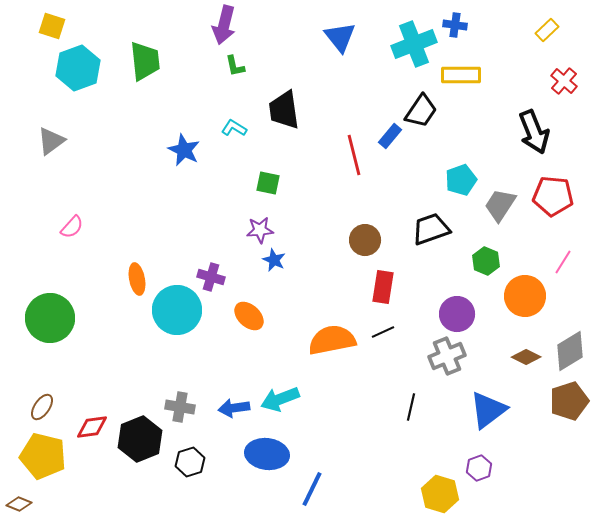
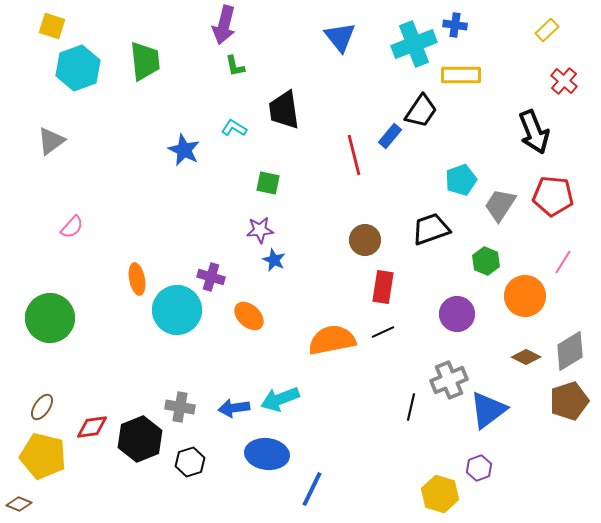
gray cross at (447, 356): moved 2 px right, 24 px down
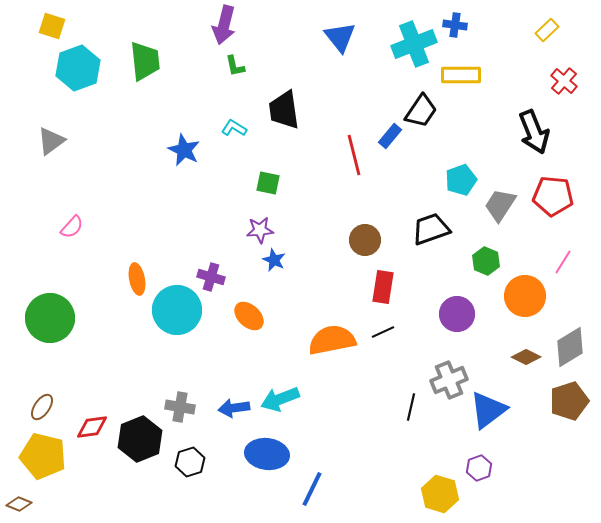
gray diamond at (570, 351): moved 4 px up
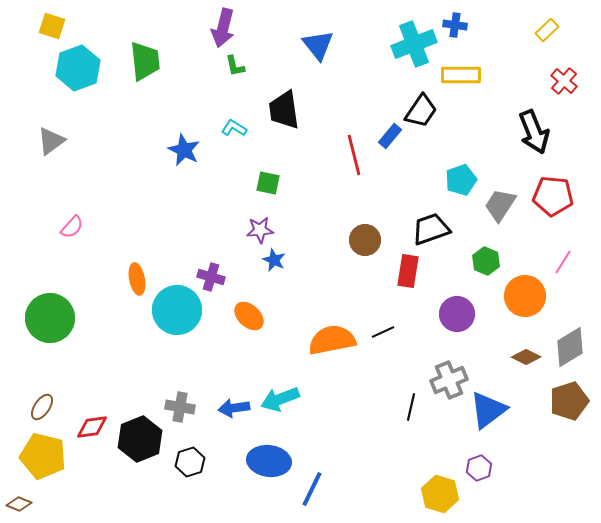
purple arrow at (224, 25): moved 1 px left, 3 px down
blue triangle at (340, 37): moved 22 px left, 8 px down
red rectangle at (383, 287): moved 25 px right, 16 px up
blue ellipse at (267, 454): moved 2 px right, 7 px down
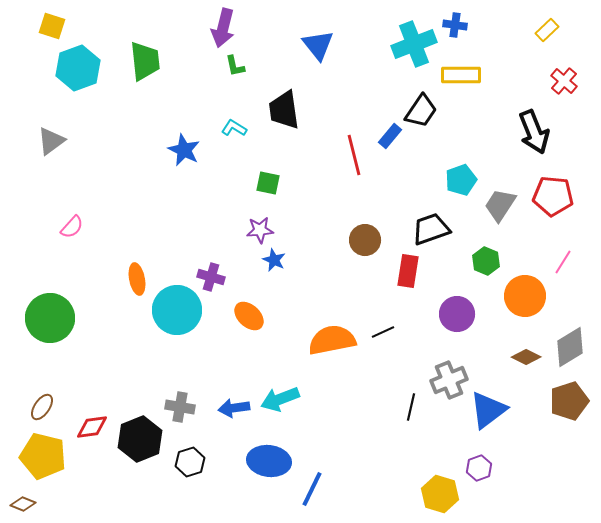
brown diamond at (19, 504): moved 4 px right
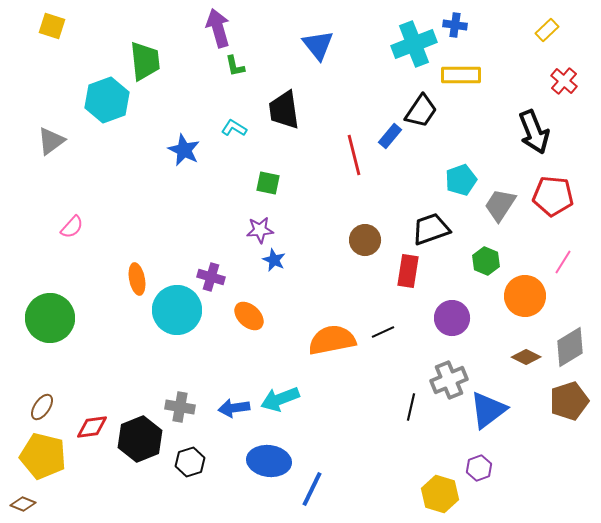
purple arrow at (223, 28): moved 5 px left; rotated 150 degrees clockwise
cyan hexagon at (78, 68): moved 29 px right, 32 px down
purple circle at (457, 314): moved 5 px left, 4 px down
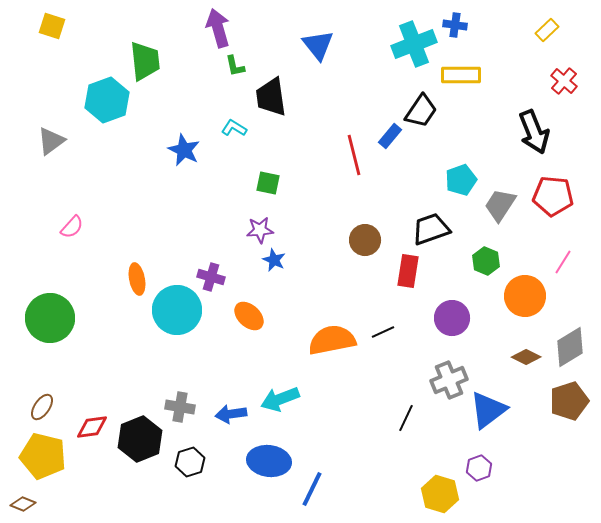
black trapezoid at (284, 110): moved 13 px left, 13 px up
black line at (411, 407): moved 5 px left, 11 px down; rotated 12 degrees clockwise
blue arrow at (234, 408): moved 3 px left, 6 px down
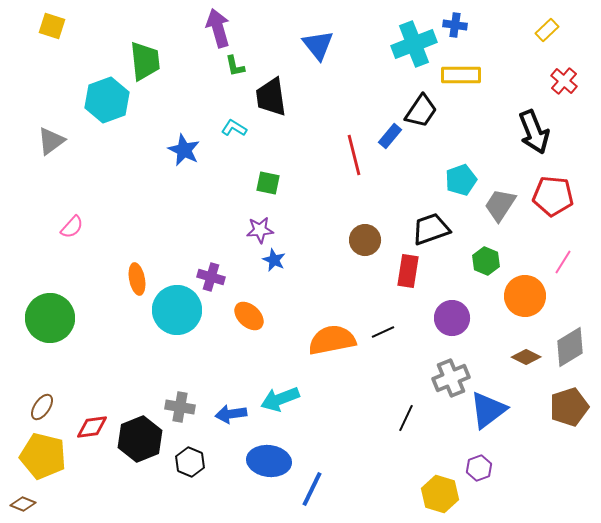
gray cross at (449, 380): moved 2 px right, 2 px up
brown pentagon at (569, 401): moved 6 px down
black hexagon at (190, 462): rotated 20 degrees counterclockwise
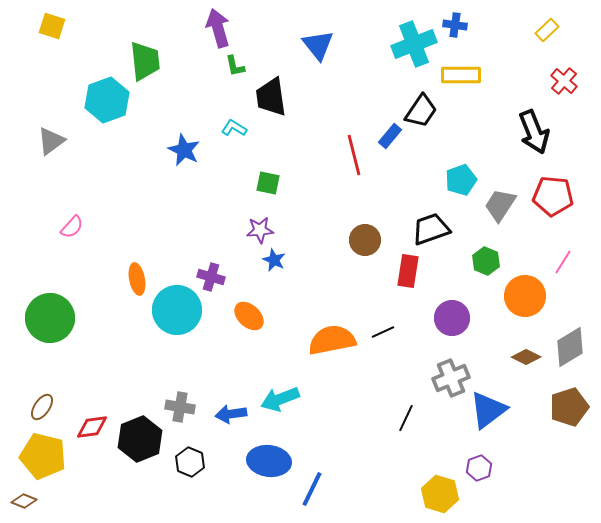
brown diamond at (23, 504): moved 1 px right, 3 px up
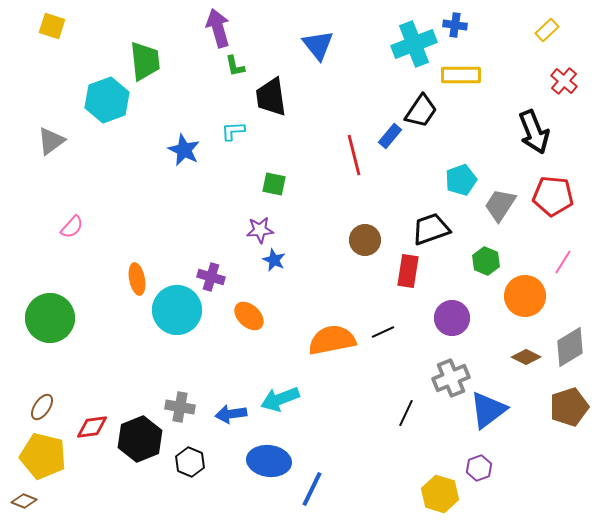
cyan L-shape at (234, 128): moved 1 px left, 3 px down; rotated 35 degrees counterclockwise
green square at (268, 183): moved 6 px right, 1 px down
black line at (406, 418): moved 5 px up
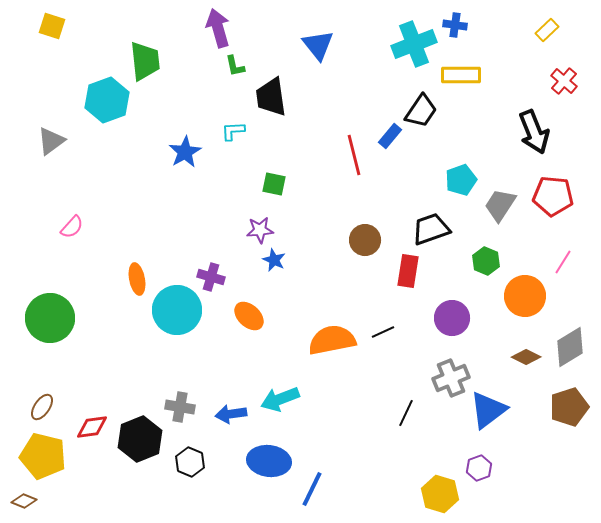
blue star at (184, 150): moved 1 px right, 2 px down; rotated 16 degrees clockwise
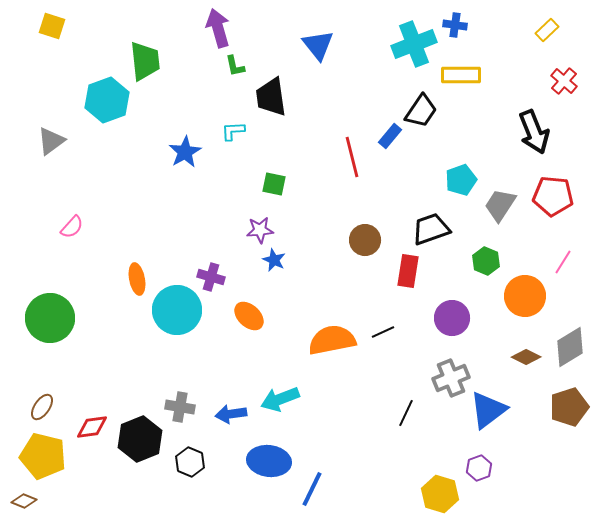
red line at (354, 155): moved 2 px left, 2 px down
